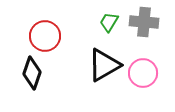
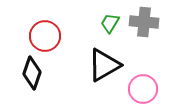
green trapezoid: moved 1 px right, 1 px down
pink circle: moved 16 px down
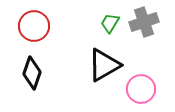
gray cross: rotated 24 degrees counterclockwise
red circle: moved 11 px left, 10 px up
pink circle: moved 2 px left
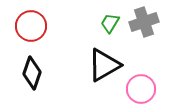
red circle: moved 3 px left
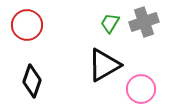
red circle: moved 4 px left, 1 px up
black diamond: moved 8 px down
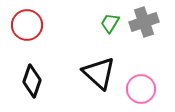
black triangle: moved 5 px left, 8 px down; rotated 48 degrees counterclockwise
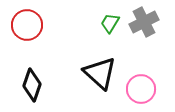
gray cross: rotated 8 degrees counterclockwise
black triangle: moved 1 px right
black diamond: moved 4 px down
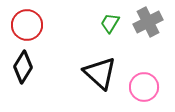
gray cross: moved 4 px right
black diamond: moved 9 px left, 18 px up; rotated 12 degrees clockwise
pink circle: moved 3 px right, 2 px up
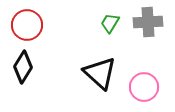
gray cross: rotated 24 degrees clockwise
